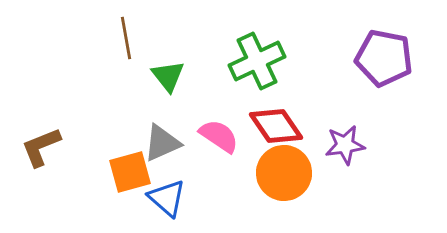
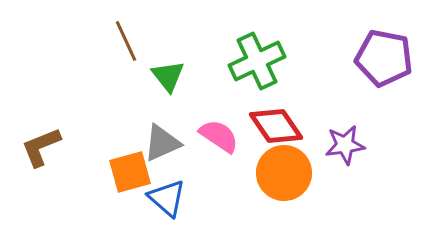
brown line: moved 3 px down; rotated 15 degrees counterclockwise
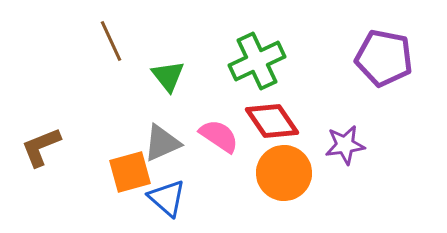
brown line: moved 15 px left
red diamond: moved 4 px left, 5 px up
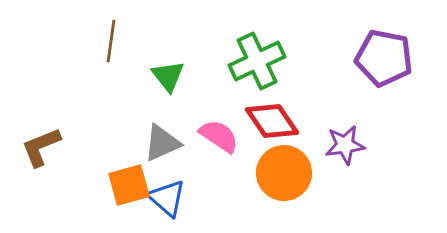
brown line: rotated 33 degrees clockwise
orange square: moved 1 px left, 13 px down
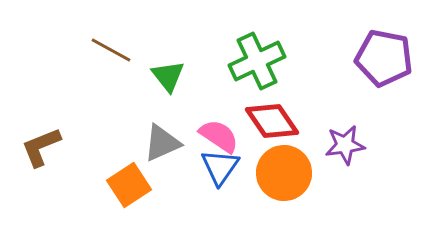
brown line: moved 9 px down; rotated 69 degrees counterclockwise
orange square: rotated 18 degrees counterclockwise
blue triangle: moved 53 px right, 31 px up; rotated 24 degrees clockwise
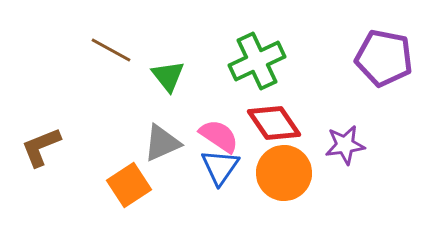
red diamond: moved 2 px right, 2 px down
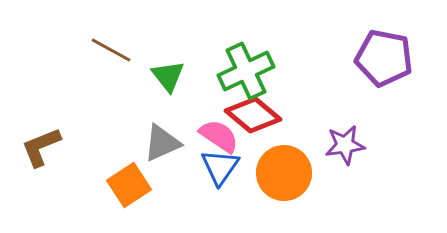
green cross: moved 11 px left, 10 px down
red diamond: moved 21 px left, 8 px up; rotated 16 degrees counterclockwise
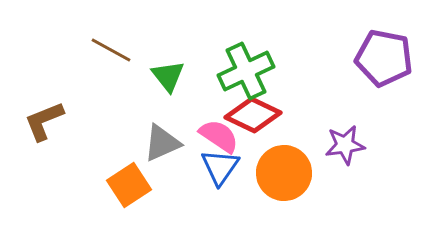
red diamond: rotated 14 degrees counterclockwise
brown L-shape: moved 3 px right, 26 px up
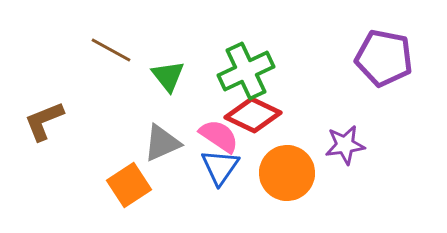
orange circle: moved 3 px right
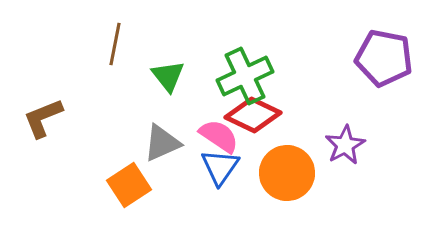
brown line: moved 4 px right, 6 px up; rotated 72 degrees clockwise
green cross: moved 1 px left, 5 px down
brown L-shape: moved 1 px left, 3 px up
purple star: rotated 21 degrees counterclockwise
